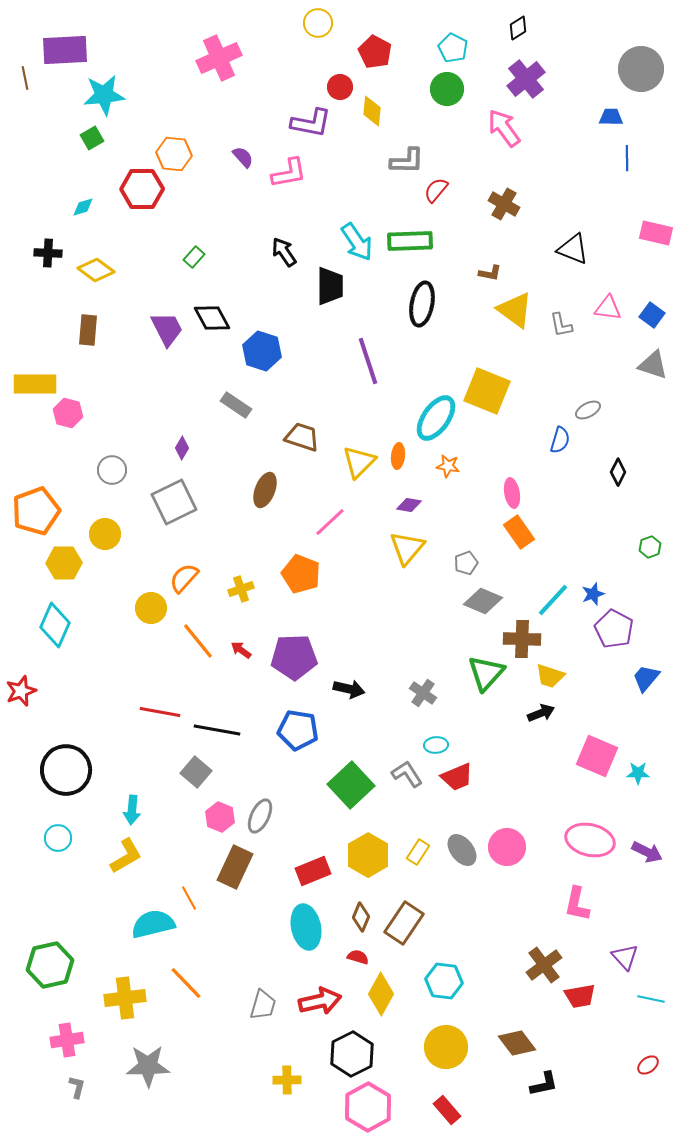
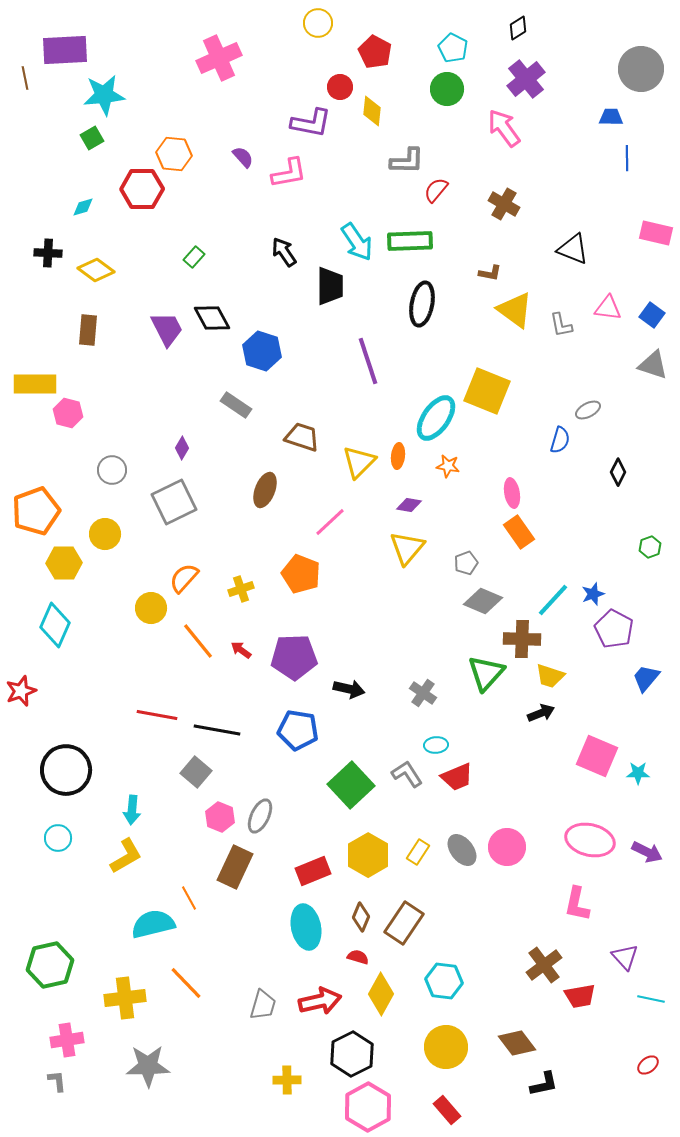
red line at (160, 712): moved 3 px left, 3 px down
gray L-shape at (77, 1087): moved 20 px left, 6 px up; rotated 20 degrees counterclockwise
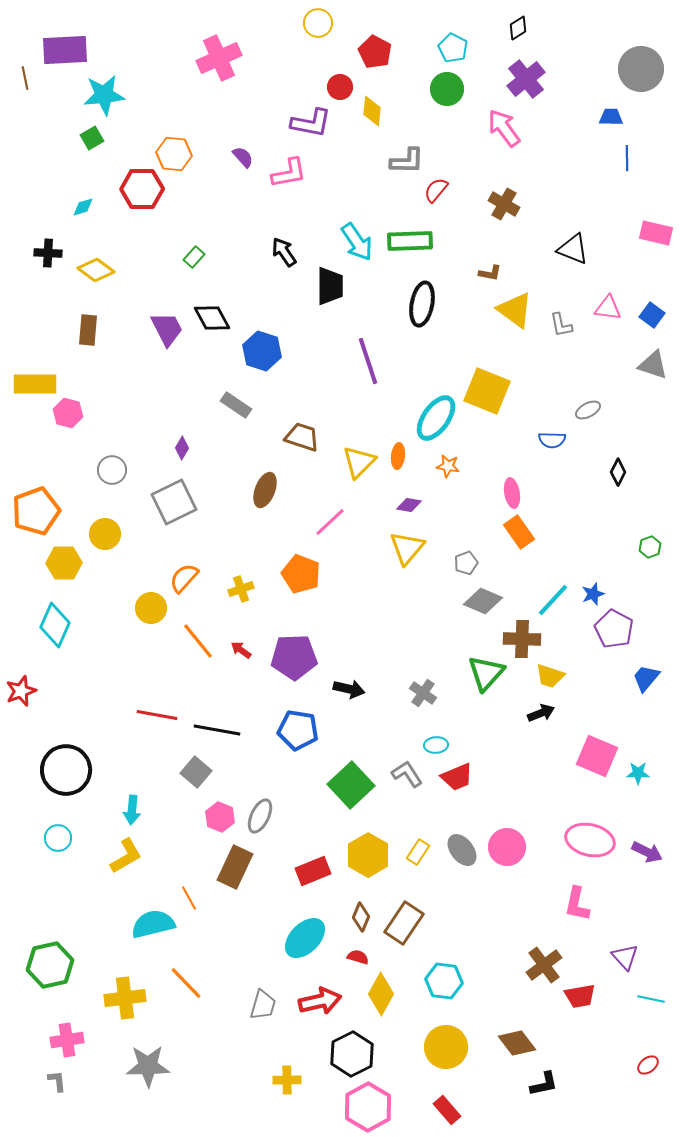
blue semicircle at (560, 440): moved 8 px left; rotated 76 degrees clockwise
cyan ellipse at (306, 927): moved 1 px left, 11 px down; rotated 57 degrees clockwise
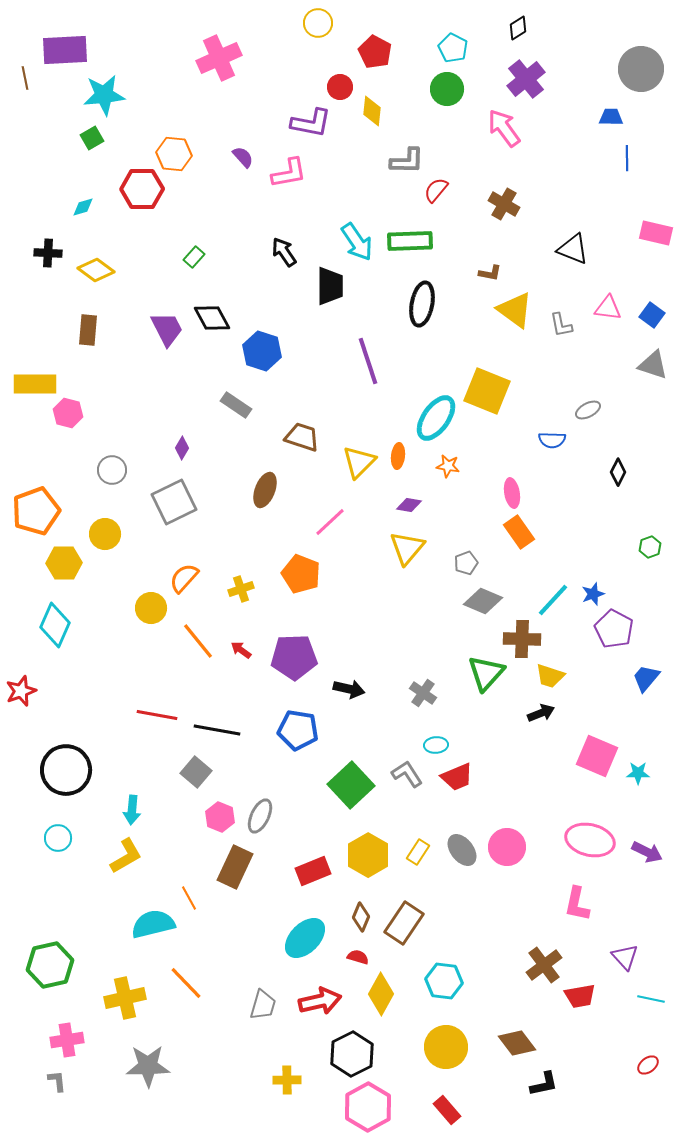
yellow cross at (125, 998): rotated 6 degrees counterclockwise
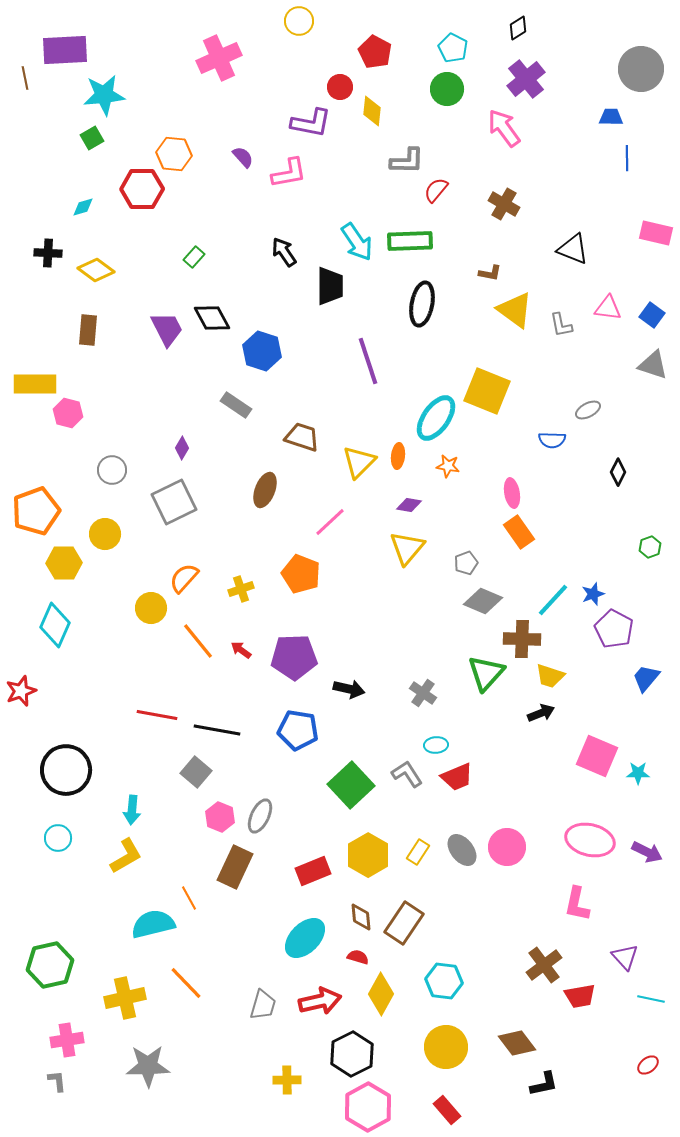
yellow circle at (318, 23): moved 19 px left, 2 px up
brown diamond at (361, 917): rotated 28 degrees counterclockwise
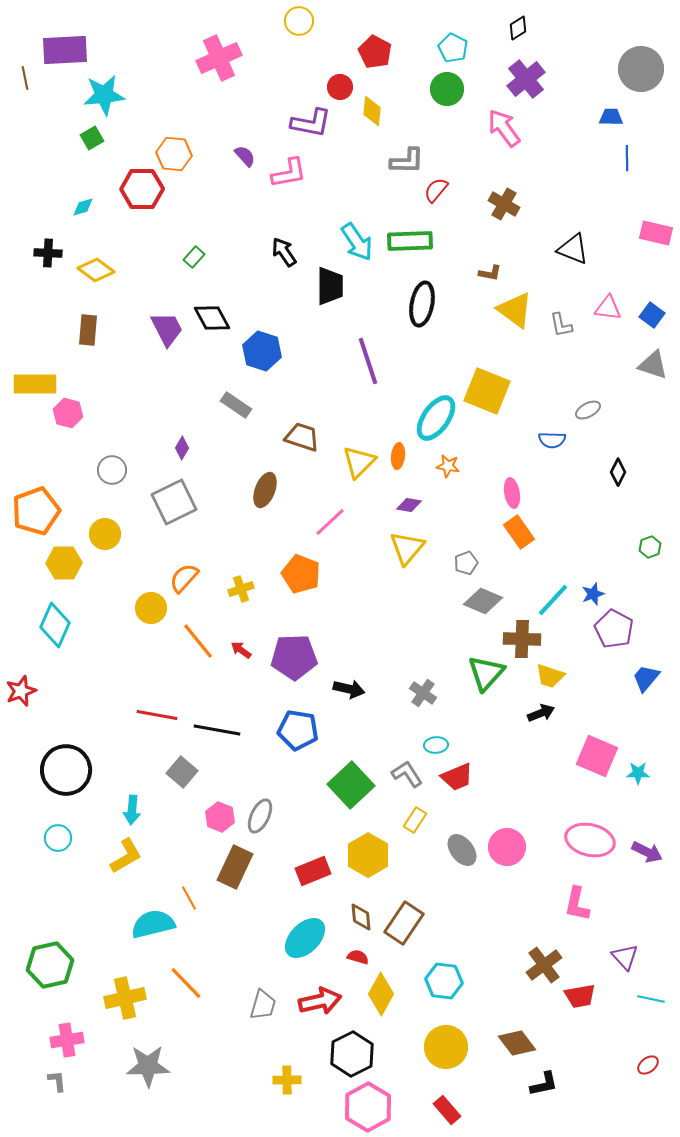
purple semicircle at (243, 157): moved 2 px right, 1 px up
gray square at (196, 772): moved 14 px left
yellow rectangle at (418, 852): moved 3 px left, 32 px up
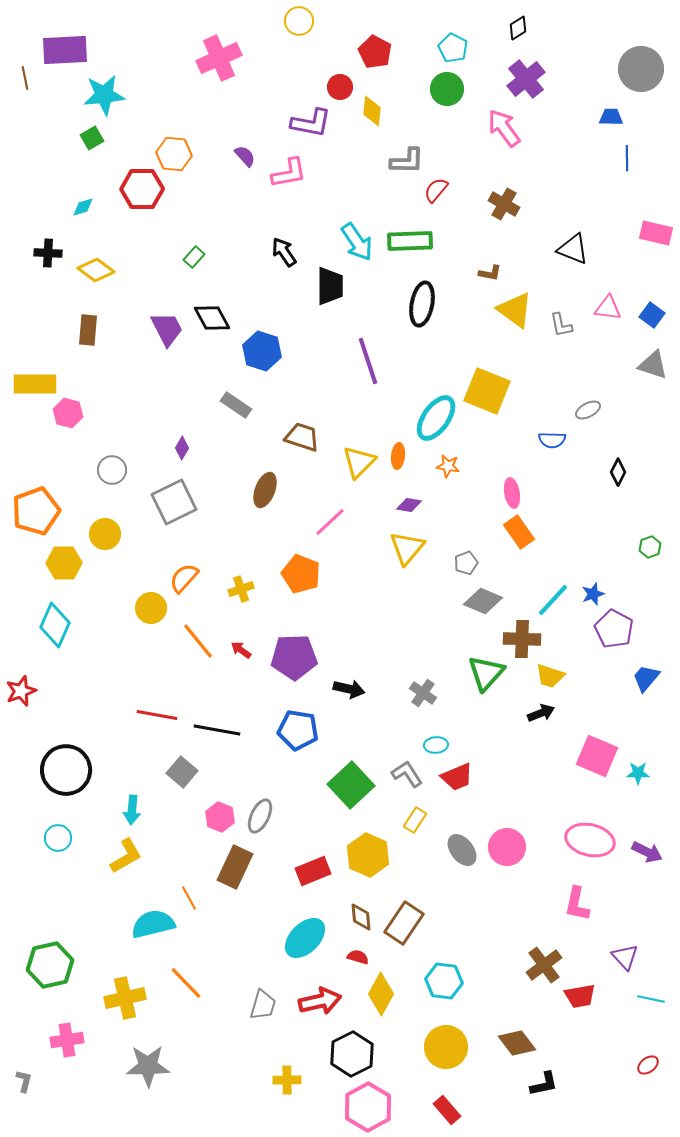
yellow hexagon at (368, 855): rotated 6 degrees counterclockwise
gray L-shape at (57, 1081): moved 33 px left; rotated 20 degrees clockwise
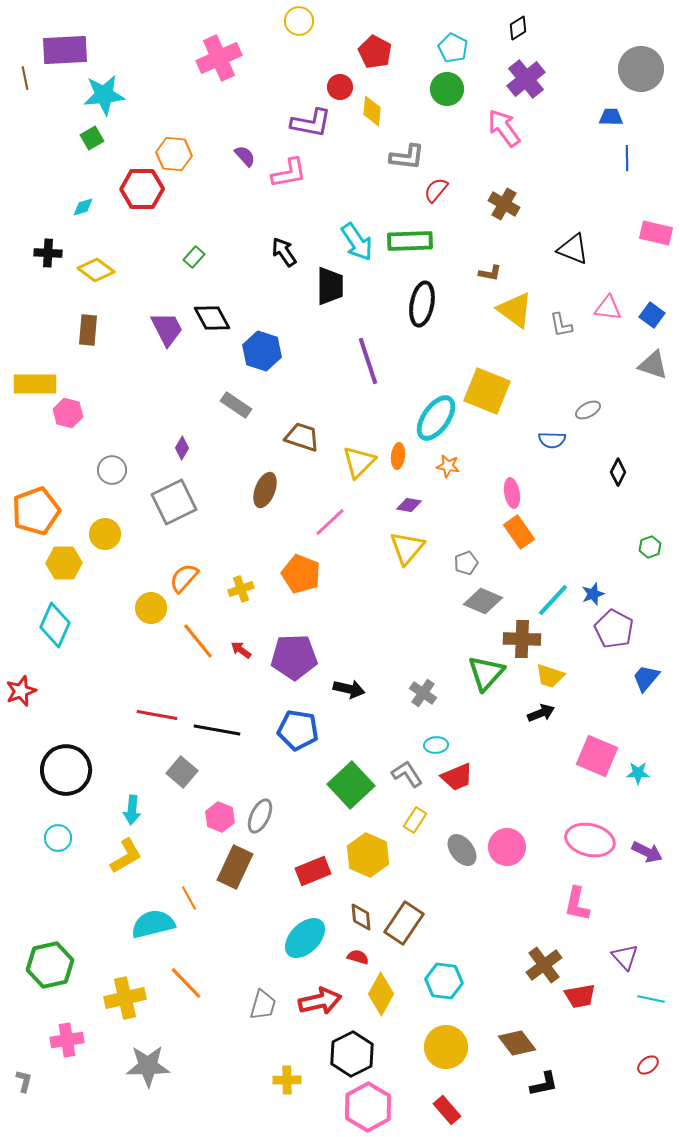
gray L-shape at (407, 161): moved 4 px up; rotated 6 degrees clockwise
